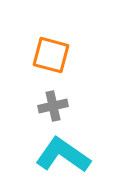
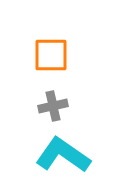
orange square: rotated 15 degrees counterclockwise
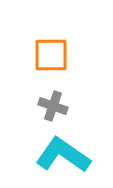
gray cross: rotated 32 degrees clockwise
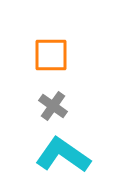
gray cross: rotated 16 degrees clockwise
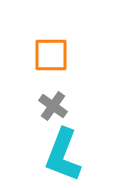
cyan L-shape: rotated 104 degrees counterclockwise
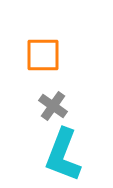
orange square: moved 8 px left
